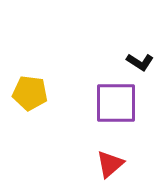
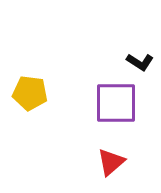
red triangle: moved 1 px right, 2 px up
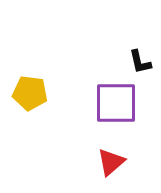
black L-shape: rotated 44 degrees clockwise
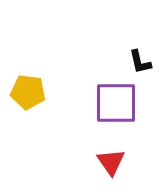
yellow pentagon: moved 2 px left, 1 px up
red triangle: rotated 24 degrees counterclockwise
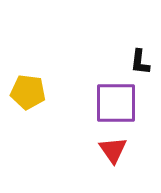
black L-shape: rotated 20 degrees clockwise
red triangle: moved 2 px right, 12 px up
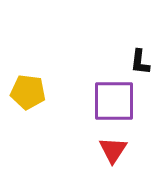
purple square: moved 2 px left, 2 px up
red triangle: rotated 8 degrees clockwise
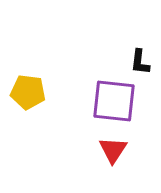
purple square: rotated 6 degrees clockwise
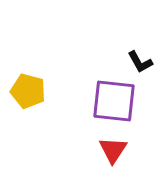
black L-shape: rotated 36 degrees counterclockwise
yellow pentagon: moved 1 px up; rotated 8 degrees clockwise
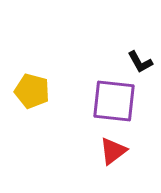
yellow pentagon: moved 4 px right
red triangle: moved 1 px down; rotated 20 degrees clockwise
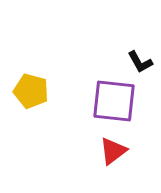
yellow pentagon: moved 1 px left
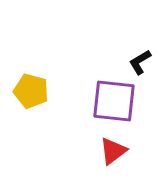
black L-shape: rotated 88 degrees clockwise
